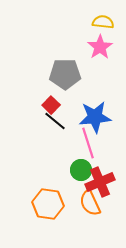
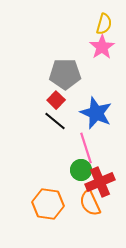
yellow semicircle: moved 1 px right, 2 px down; rotated 100 degrees clockwise
pink star: moved 2 px right
red square: moved 5 px right, 5 px up
blue star: moved 1 px right, 4 px up; rotated 28 degrees clockwise
pink line: moved 2 px left, 5 px down
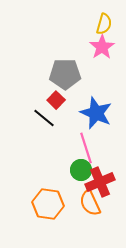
black line: moved 11 px left, 3 px up
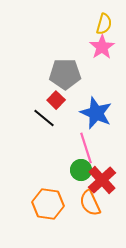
red cross: moved 2 px right, 2 px up; rotated 20 degrees counterclockwise
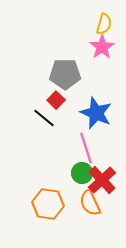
green circle: moved 1 px right, 3 px down
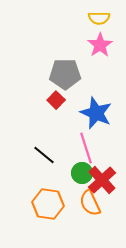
yellow semicircle: moved 5 px left, 6 px up; rotated 75 degrees clockwise
pink star: moved 2 px left, 2 px up
black line: moved 37 px down
